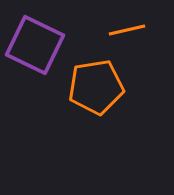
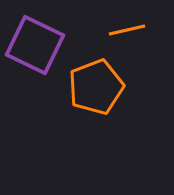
orange pentagon: rotated 12 degrees counterclockwise
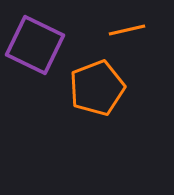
orange pentagon: moved 1 px right, 1 px down
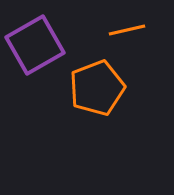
purple square: rotated 34 degrees clockwise
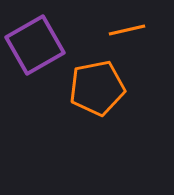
orange pentagon: rotated 10 degrees clockwise
